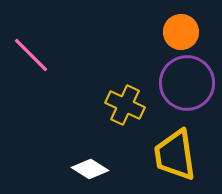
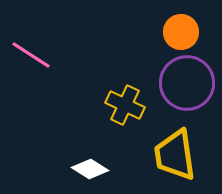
pink line: rotated 12 degrees counterclockwise
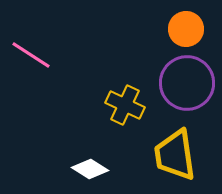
orange circle: moved 5 px right, 3 px up
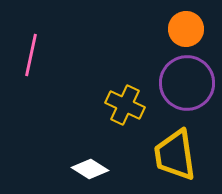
pink line: rotated 69 degrees clockwise
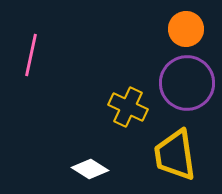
yellow cross: moved 3 px right, 2 px down
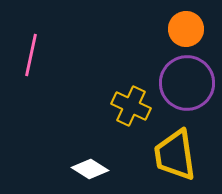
yellow cross: moved 3 px right, 1 px up
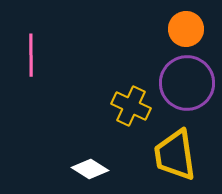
pink line: rotated 12 degrees counterclockwise
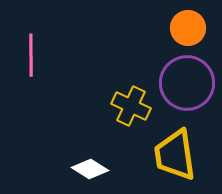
orange circle: moved 2 px right, 1 px up
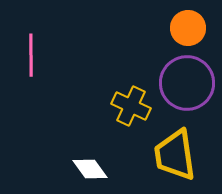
white diamond: rotated 21 degrees clockwise
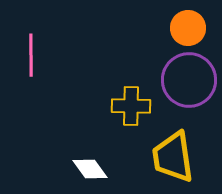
purple circle: moved 2 px right, 3 px up
yellow cross: rotated 24 degrees counterclockwise
yellow trapezoid: moved 2 px left, 2 px down
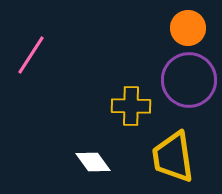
pink line: rotated 33 degrees clockwise
white diamond: moved 3 px right, 7 px up
